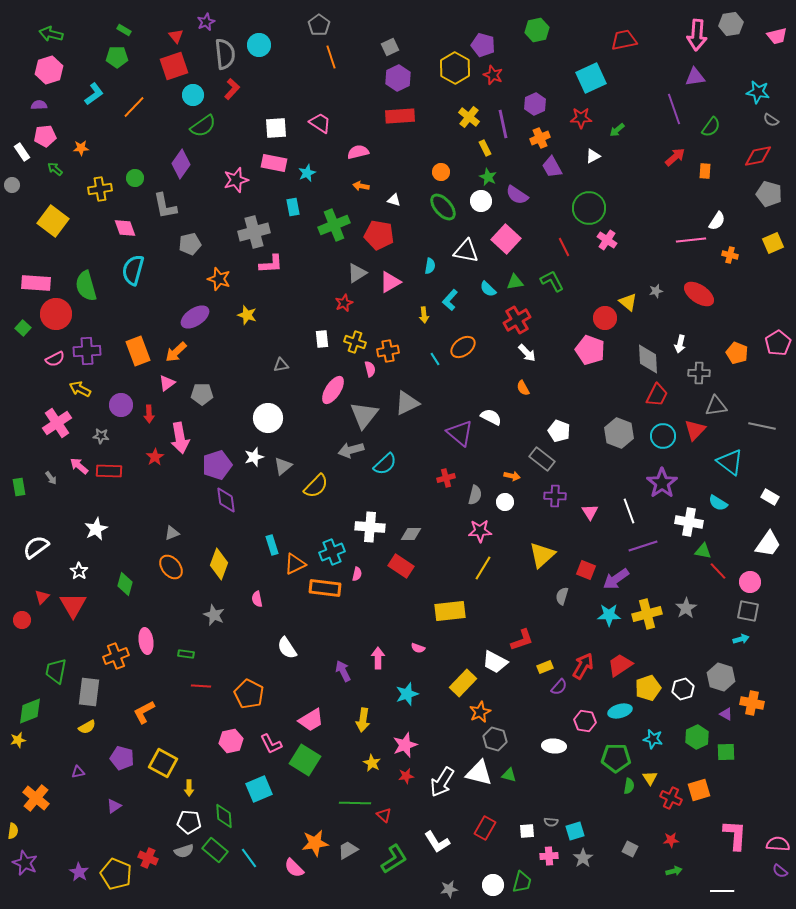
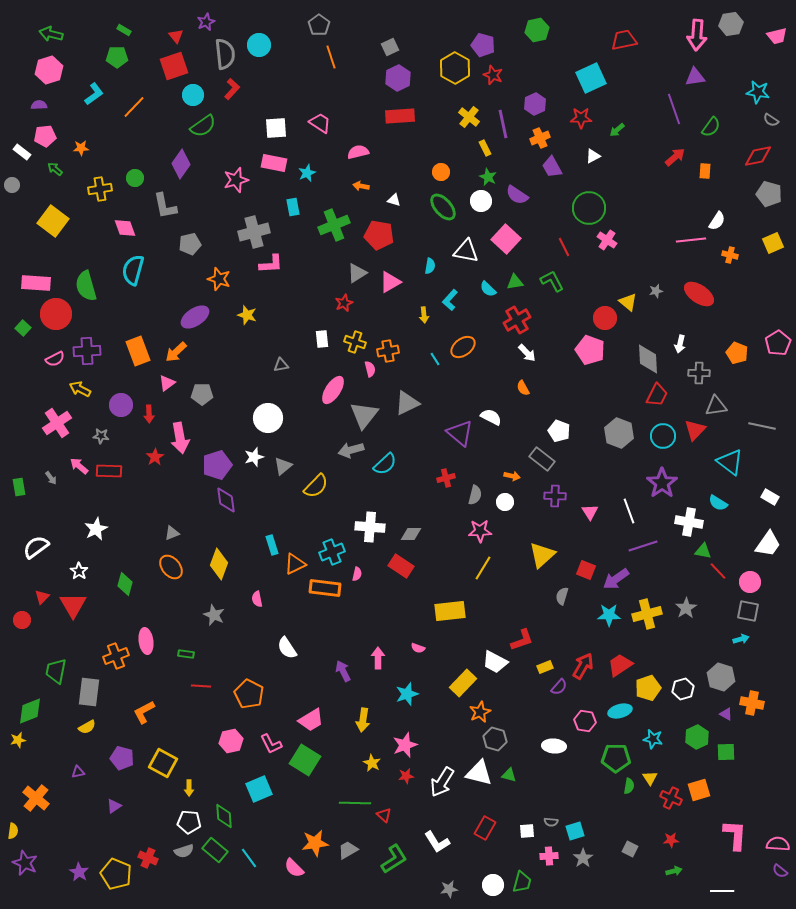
white rectangle at (22, 152): rotated 18 degrees counterclockwise
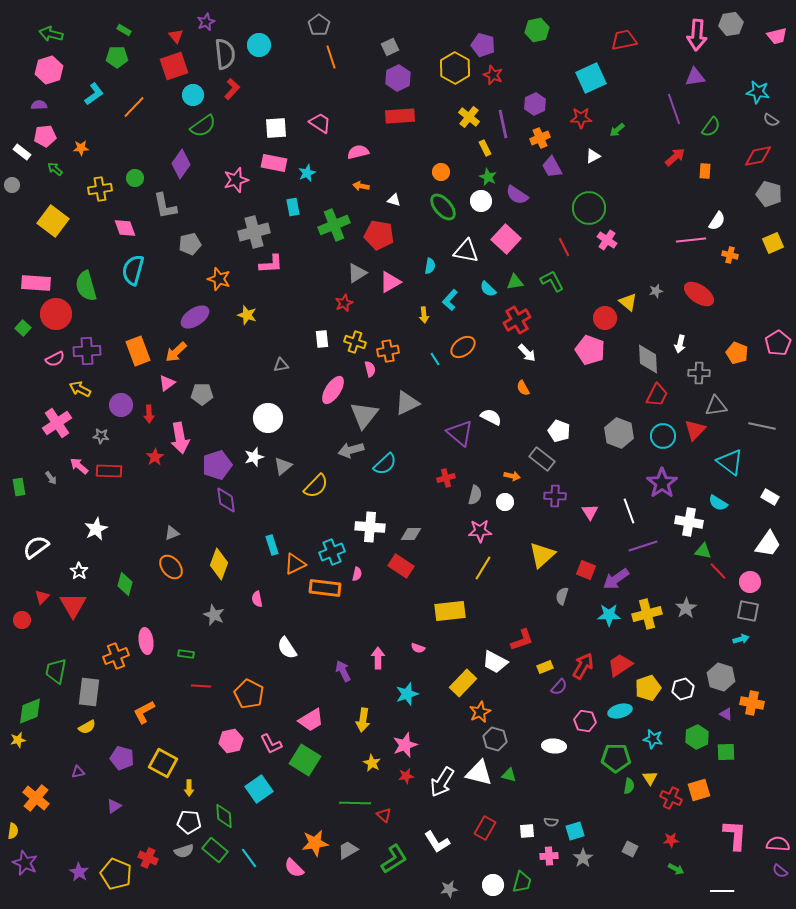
cyan square at (259, 789): rotated 12 degrees counterclockwise
green arrow at (674, 871): moved 2 px right, 2 px up; rotated 42 degrees clockwise
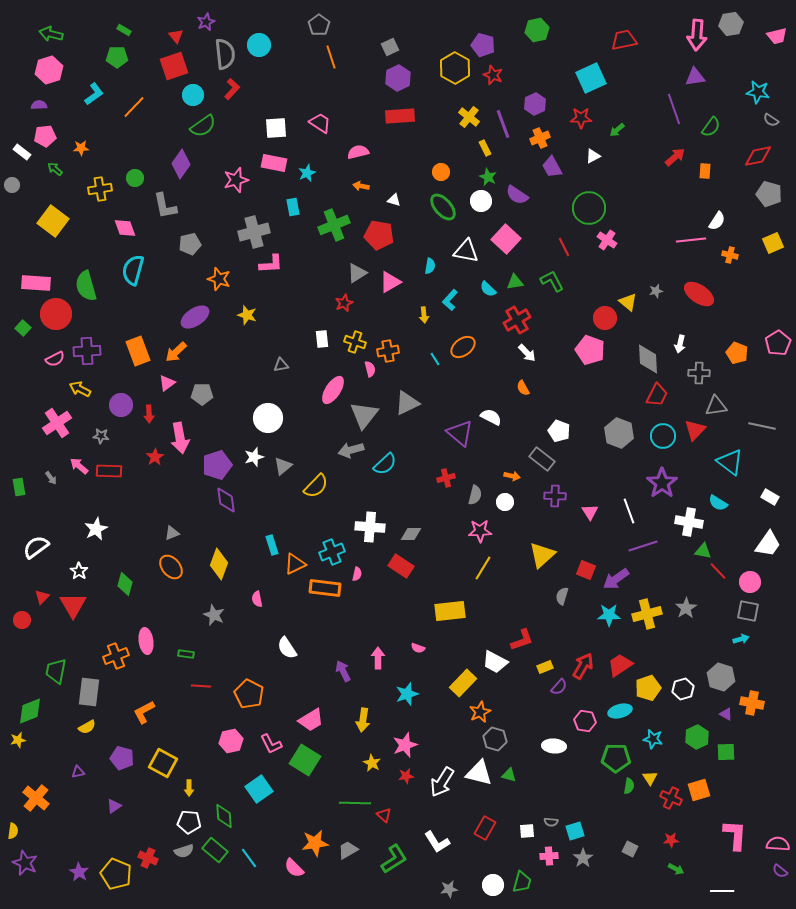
purple line at (503, 124): rotated 8 degrees counterclockwise
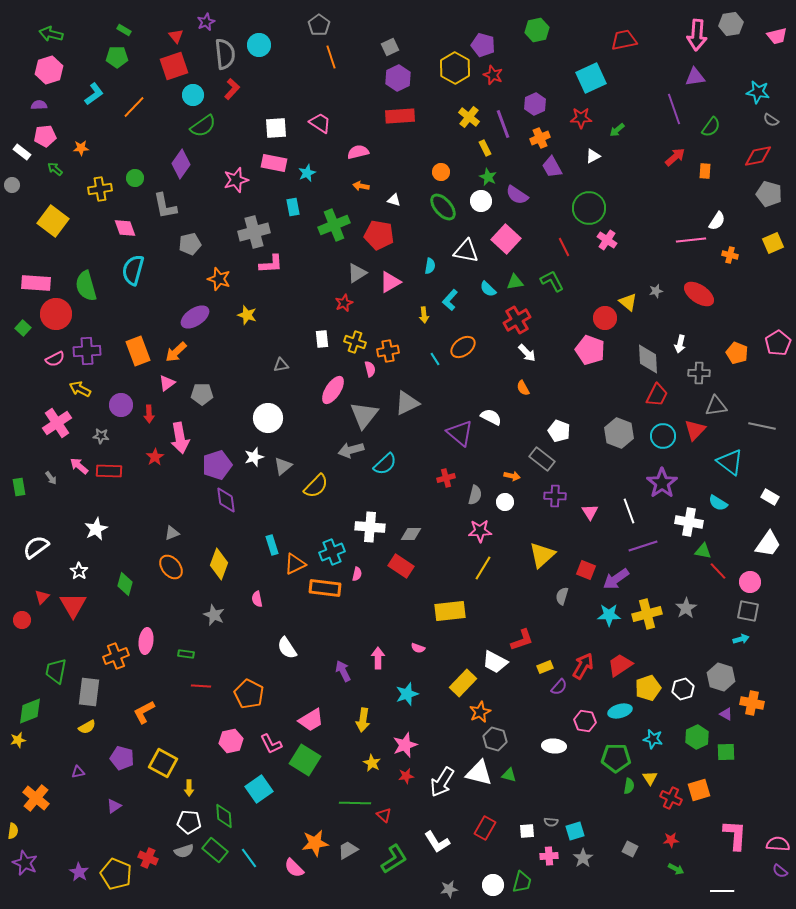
pink ellipse at (146, 641): rotated 15 degrees clockwise
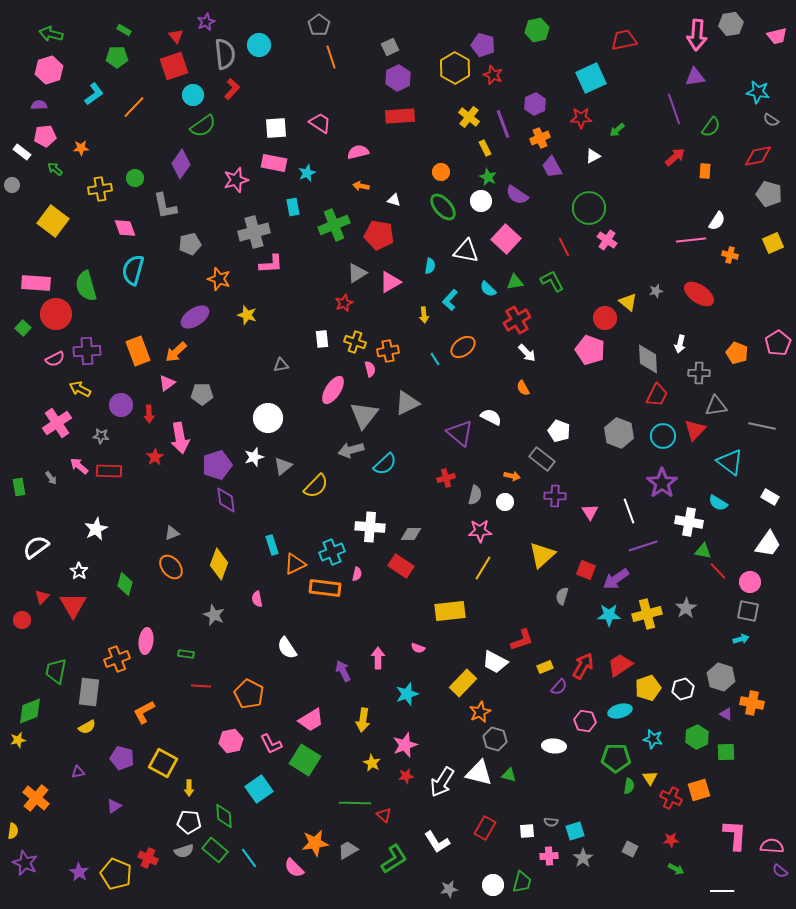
orange cross at (116, 656): moved 1 px right, 3 px down
pink semicircle at (778, 844): moved 6 px left, 2 px down
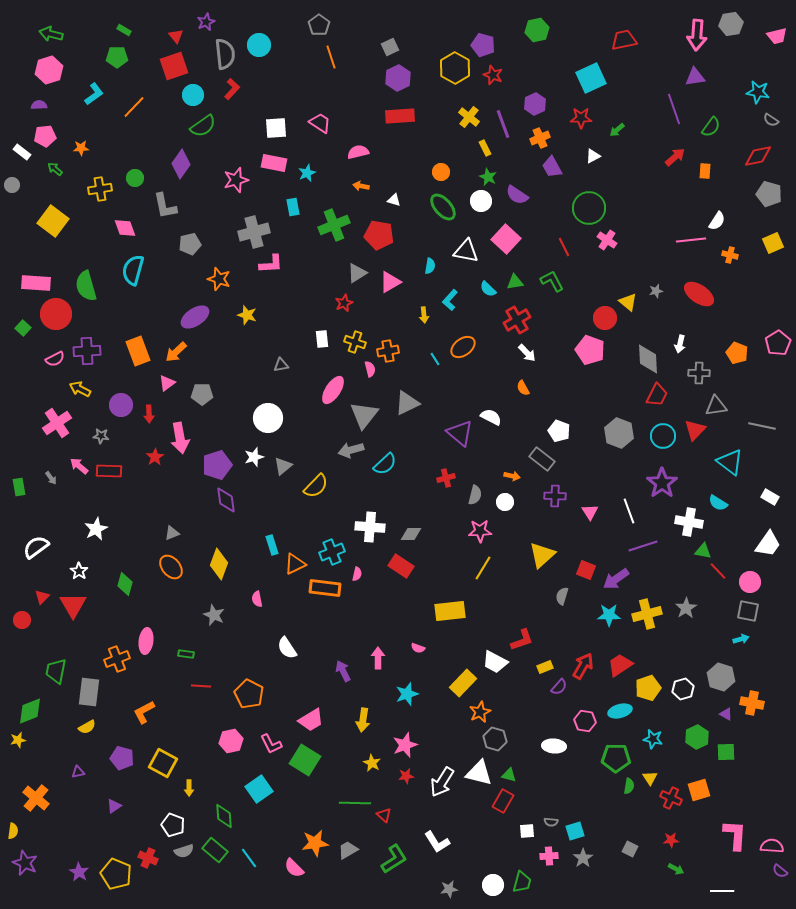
white pentagon at (189, 822): moved 16 px left, 3 px down; rotated 15 degrees clockwise
red rectangle at (485, 828): moved 18 px right, 27 px up
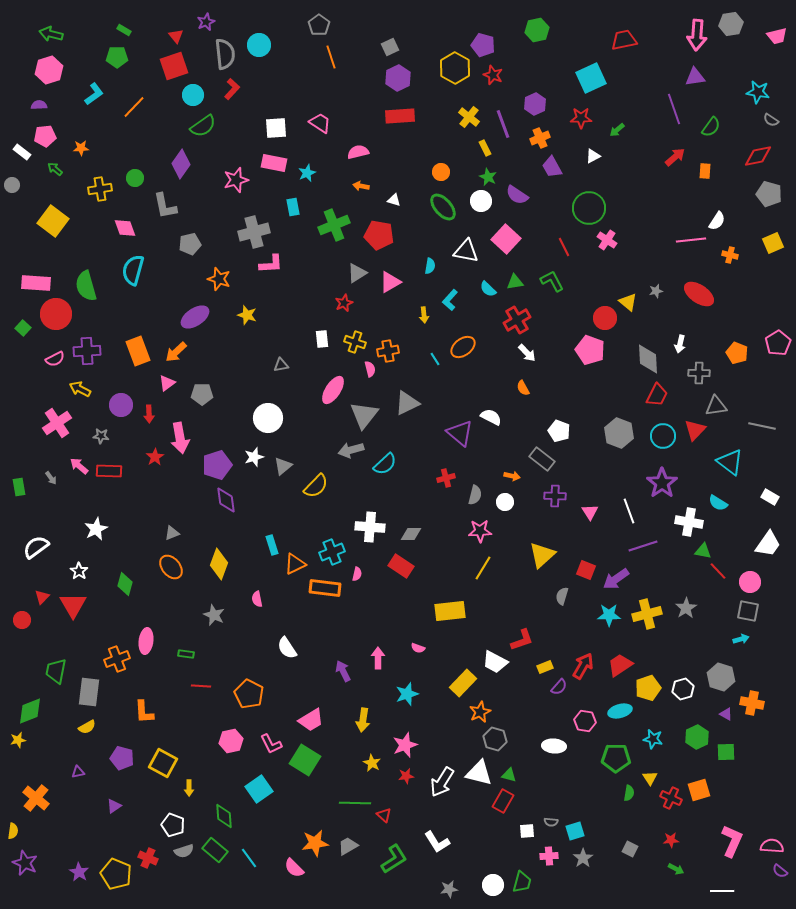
orange L-shape at (144, 712): rotated 65 degrees counterclockwise
green semicircle at (629, 786): moved 7 px down
pink L-shape at (735, 835): moved 3 px left, 6 px down; rotated 20 degrees clockwise
gray trapezoid at (348, 850): moved 4 px up
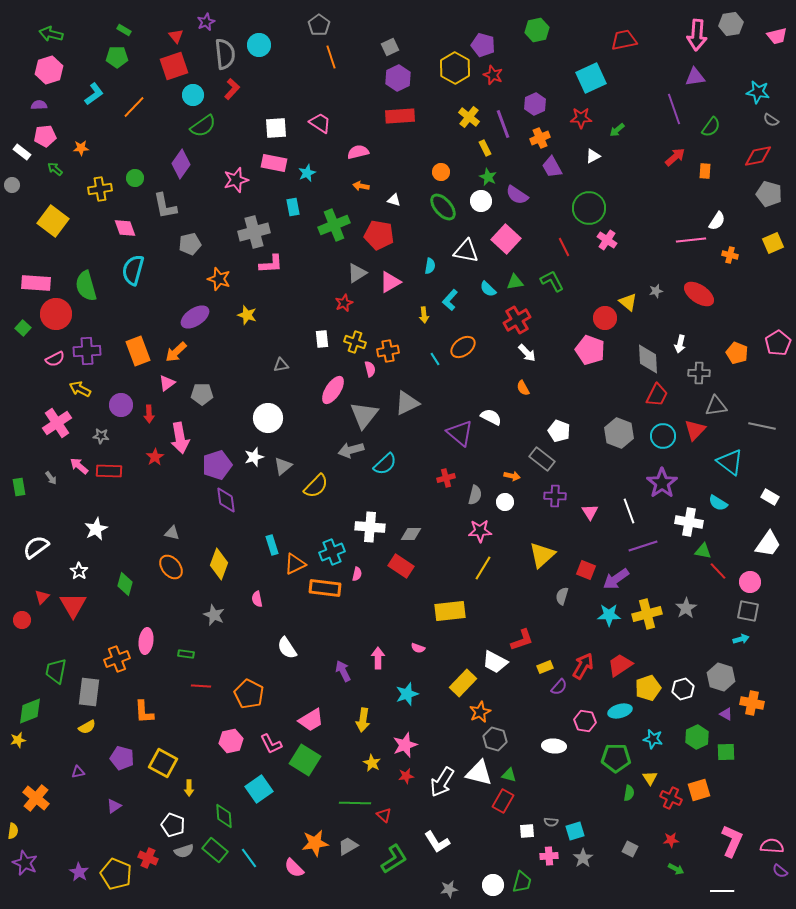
gray triangle at (172, 533): rotated 35 degrees clockwise
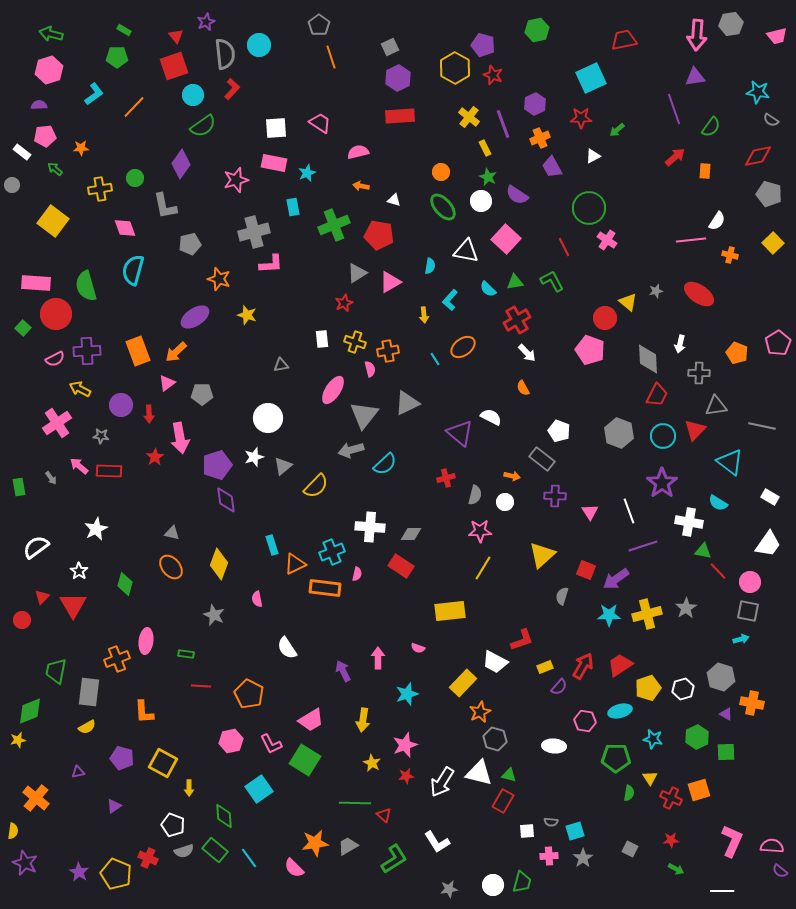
yellow square at (773, 243): rotated 20 degrees counterclockwise
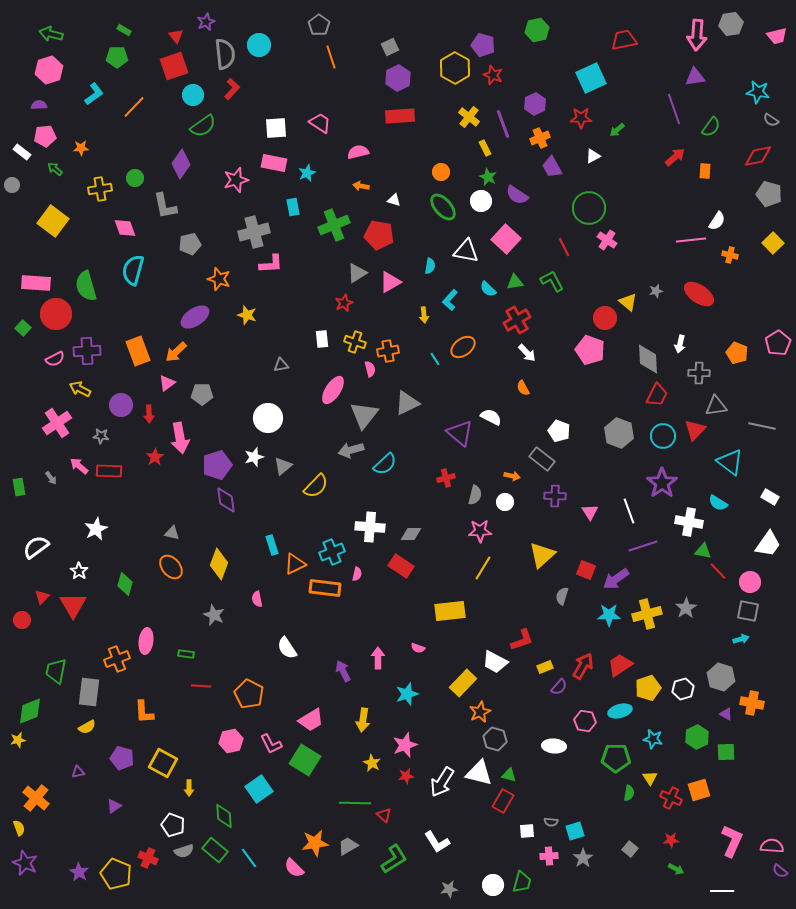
yellow semicircle at (13, 831): moved 6 px right, 3 px up; rotated 28 degrees counterclockwise
gray square at (630, 849): rotated 14 degrees clockwise
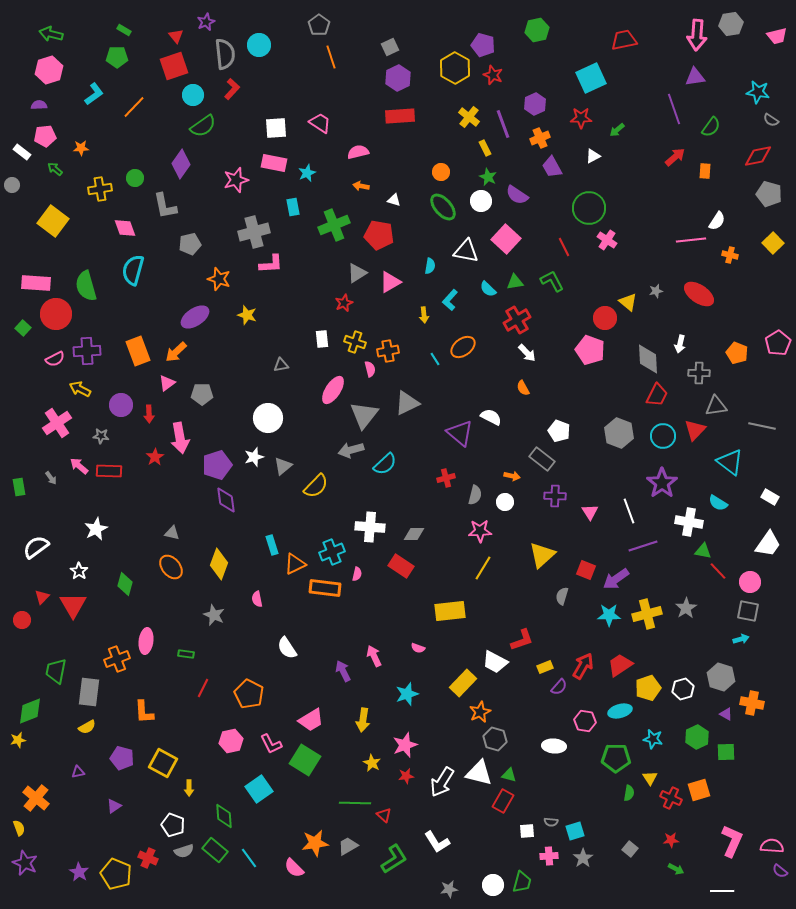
gray diamond at (411, 534): moved 3 px right
pink arrow at (378, 658): moved 4 px left, 2 px up; rotated 25 degrees counterclockwise
red line at (201, 686): moved 2 px right, 2 px down; rotated 66 degrees counterclockwise
